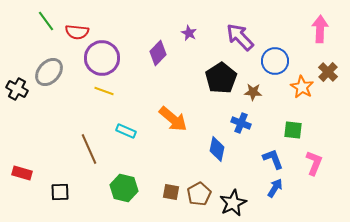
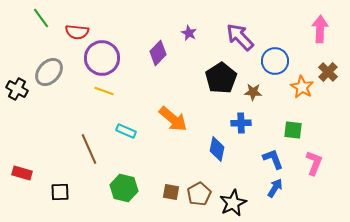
green line: moved 5 px left, 3 px up
blue cross: rotated 24 degrees counterclockwise
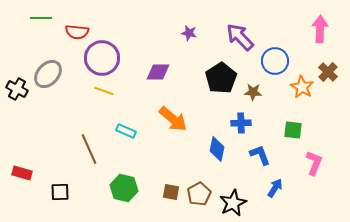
green line: rotated 55 degrees counterclockwise
purple star: rotated 14 degrees counterclockwise
purple diamond: moved 19 px down; rotated 45 degrees clockwise
gray ellipse: moved 1 px left, 2 px down
blue L-shape: moved 13 px left, 4 px up
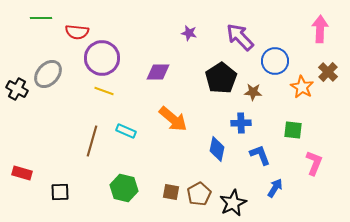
brown line: moved 3 px right, 8 px up; rotated 40 degrees clockwise
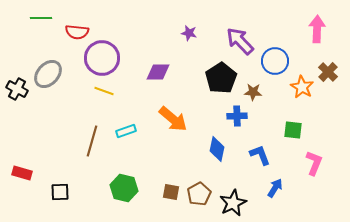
pink arrow: moved 3 px left
purple arrow: moved 4 px down
blue cross: moved 4 px left, 7 px up
cyan rectangle: rotated 42 degrees counterclockwise
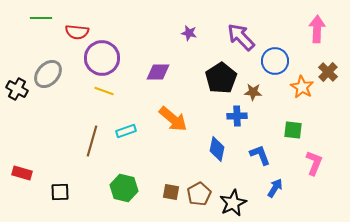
purple arrow: moved 1 px right, 4 px up
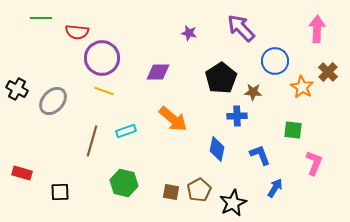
purple arrow: moved 9 px up
gray ellipse: moved 5 px right, 27 px down
green hexagon: moved 5 px up
brown pentagon: moved 4 px up
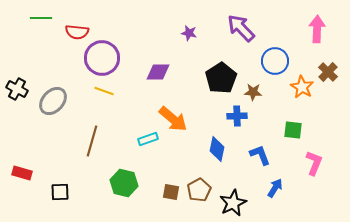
cyan rectangle: moved 22 px right, 8 px down
